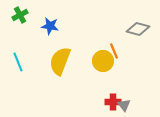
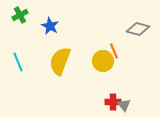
blue star: rotated 18 degrees clockwise
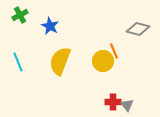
gray triangle: moved 3 px right
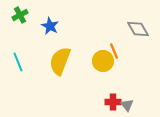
gray diamond: rotated 45 degrees clockwise
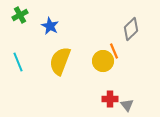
gray diamond: moved 7 px left; rotated 75 degrees clockwise
red cross: moved 3 px left, 3 px up
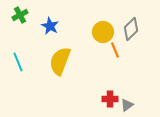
orange line: moved 1 px right, 1 px up
yellow circle: moved 29 px up
gray triangle: rotated 32 degrees clockwise
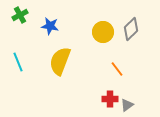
blue star: rotated 18 degrees counterclockwise
orange line: moved 2 px right, 19 px down; rotated 14 degrees counterclockwise
